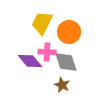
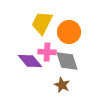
gray diamond: moved 1 px right, 1 px up
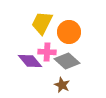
gray diamond: rotated 30 degrees counterclockwise
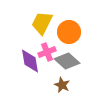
pink cross: rotated 24 degrees counterclockwise
purple diamond: rotated 30 degrees clockwise
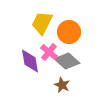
pink cross: moved 2 px right; rotated 30 degrees counterclockwise
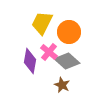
purple diamond: rotated 20 degrees clockwise
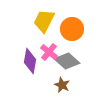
yellow trapezoid: moved 2 px right, 2 px up
orange circle: moved 3 px right, 3 px up
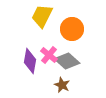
yellow trapezoid: moved 2 px left, 5 px up
pink cross: moved 3 px down
